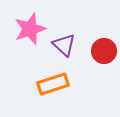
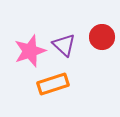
pink star: moved 22 px down
red circle: moved 2 px left, 14 px up
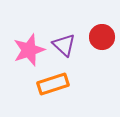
pink star: moved 1 px left, 1 px up
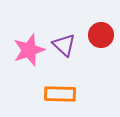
red circle: moved 1 px left, 2 px up
orange rectangle: moved 7 px right, 10 px down; rotated 20 degrees clockwise
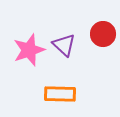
red circle: moved 2 px right, 1 px up
